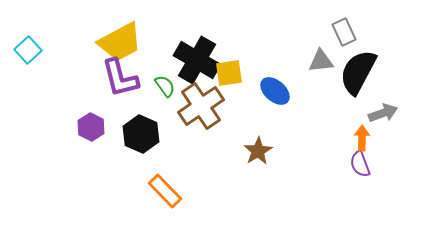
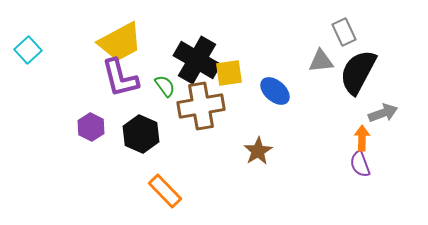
brown cross: rotated 24 degrees clockwise
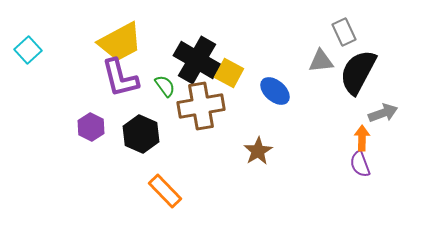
yellow square: rotated 36 degrees clockwise
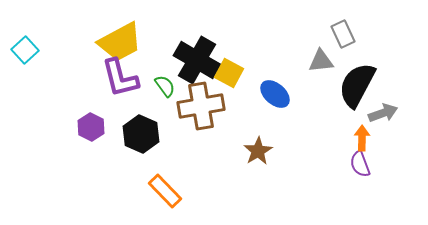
gray rectangle: moved 1 px left, 2 px down
cyan square: moved 3 px left
black semicircle: moved 1 px left, 13 px down
blue ellipse: moved 3 px down
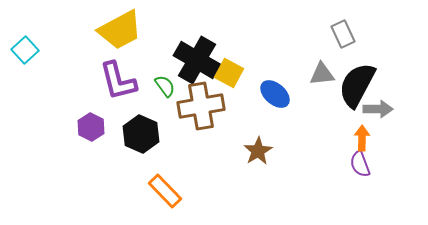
yellow trapezoid: moved 12 px up
gray triangle: moved 1 px right, 13 px down
purple L-shape: moved 2 px left, 3 px down
gray arrow: moved 5 px left, 4 px up; rotated 20 degrees clockwise
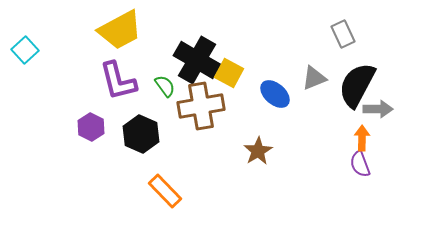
gray triangle: moved 8 px left, 4 px down; rotated 16 degrees counterclockwise
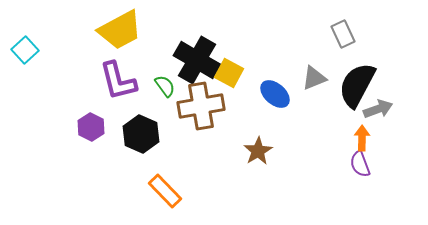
gray arrow: rotated 20 degrees counterclockwise
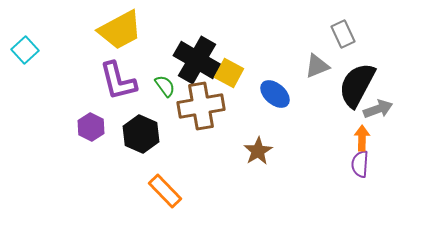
gray triangle: moved 3 px right, 12 px up
purple semicircle: rotated 24 degrees clockwise
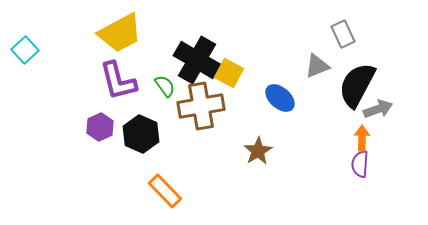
yellow trapezoid: moved 3 px down
blue ellipse: moved 5 px right, 4 px down
purple hexagon: moved 9 px right; rotated 8 degrees clockwise
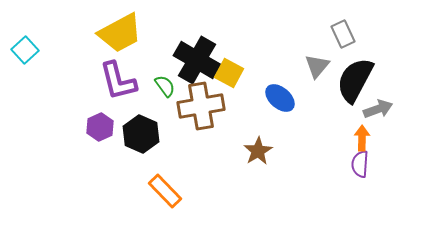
gray triangle: rotated 28 degrees counterclockwise
black semicircle: moved 2 px left, 5 px up
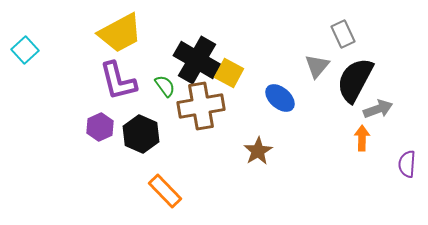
purple semicircle: moved 47 px right
